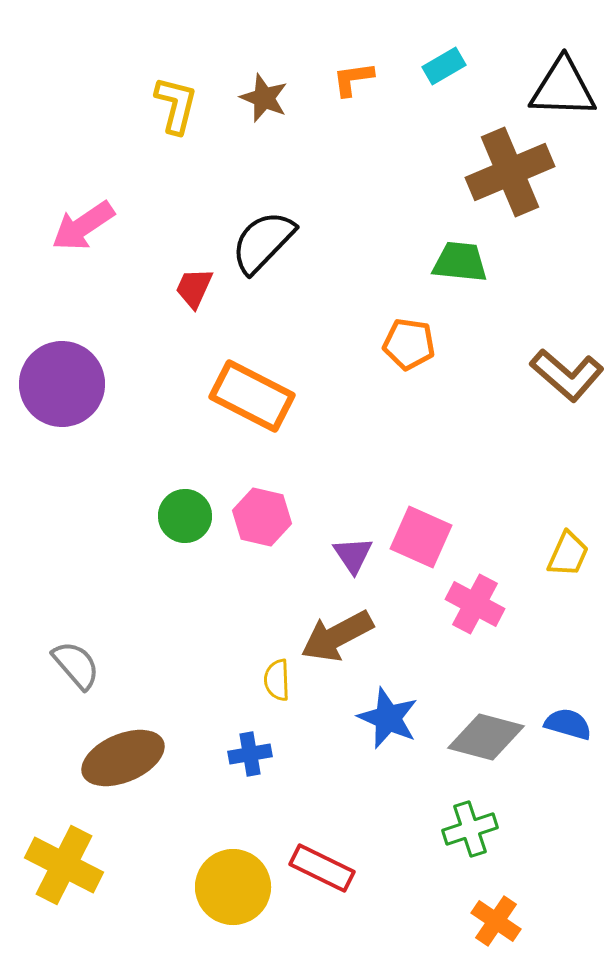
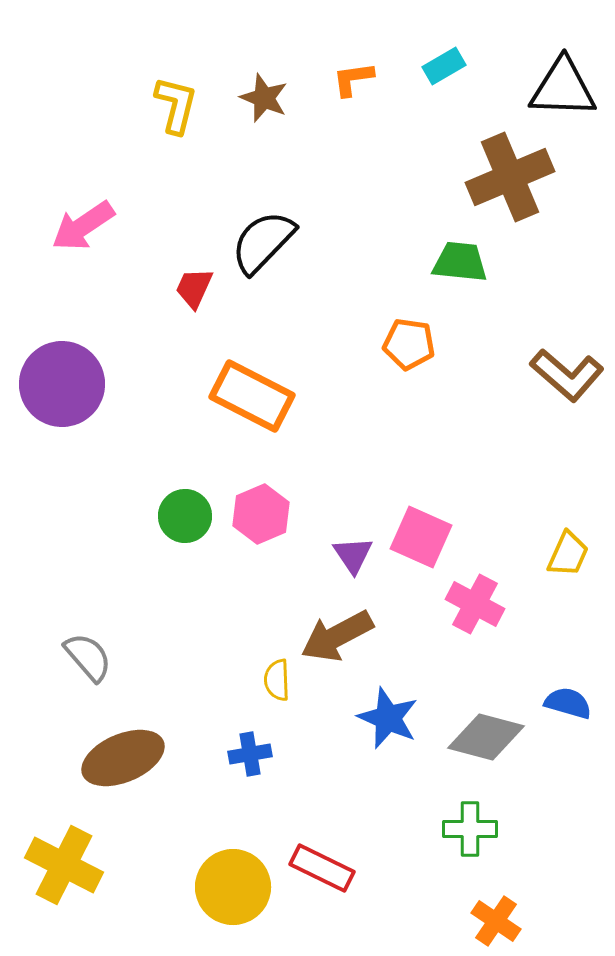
brown cross: moved 5 px down
pink hexagon: moved 1 px left, 3 px up; rotated 24 degrees clockwise
gray semicircle: moved 12 px right, 8 px up
blue semicircle: moved 21 px up
green cross: rotated 18 degrees clockwise
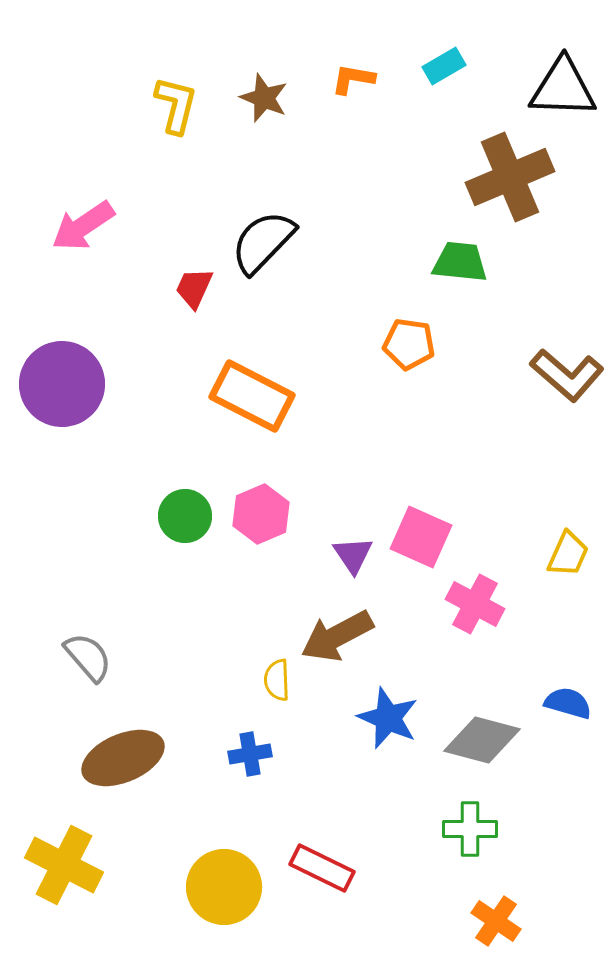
orange L-shape: rotated 18 degrees clockwise
gray diamond: moved 4 px left, 3 px down
yellow circle: moved 9 px left
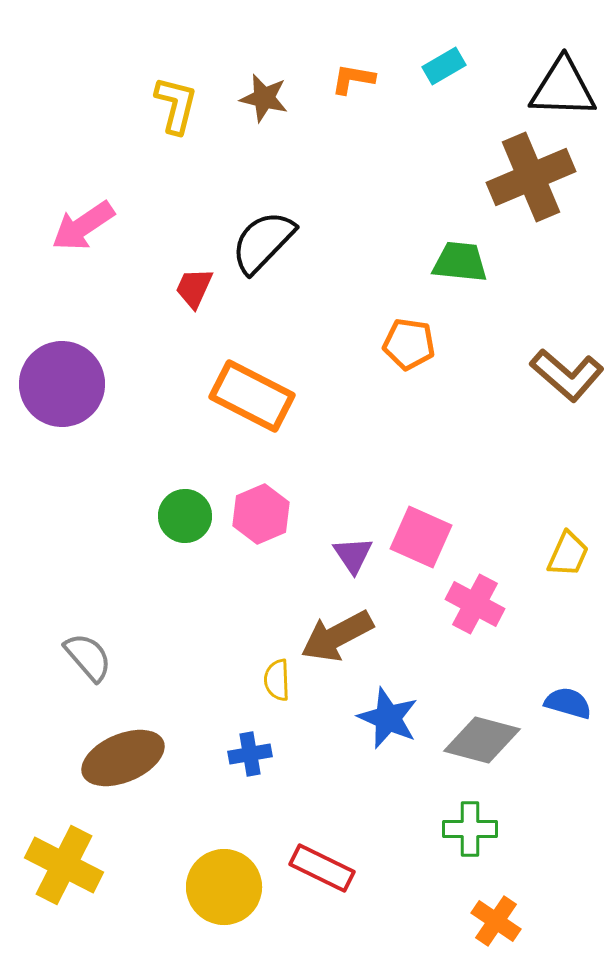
brown star: rotated 9 degrees counterclockwise
brown cross: moved 21 px right
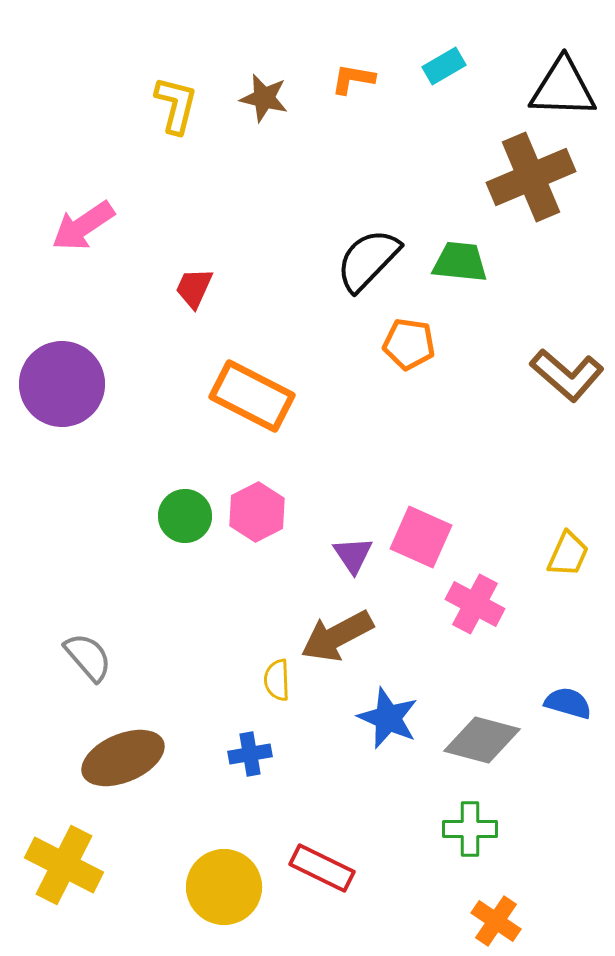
black semicircle: moved 105 px right, 18 px down
pink hexagon: moved 4 px left, 2 px up; rotated 4 degrees counterclockwise
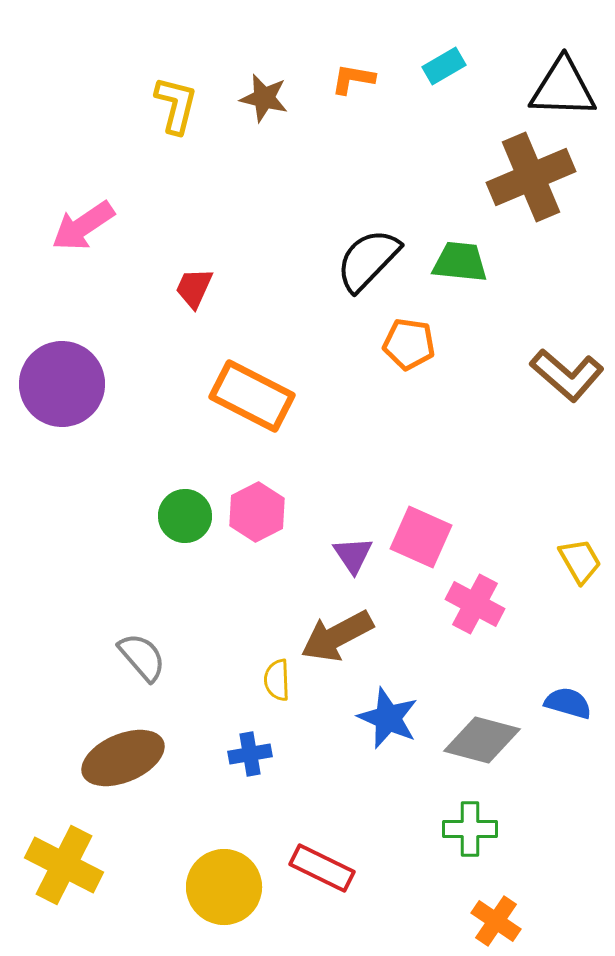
yellow trapezoid: moved 12 px right, 7 px down; rotated 54 degrees counterclockwise
gray semicircle: moved 54 px right
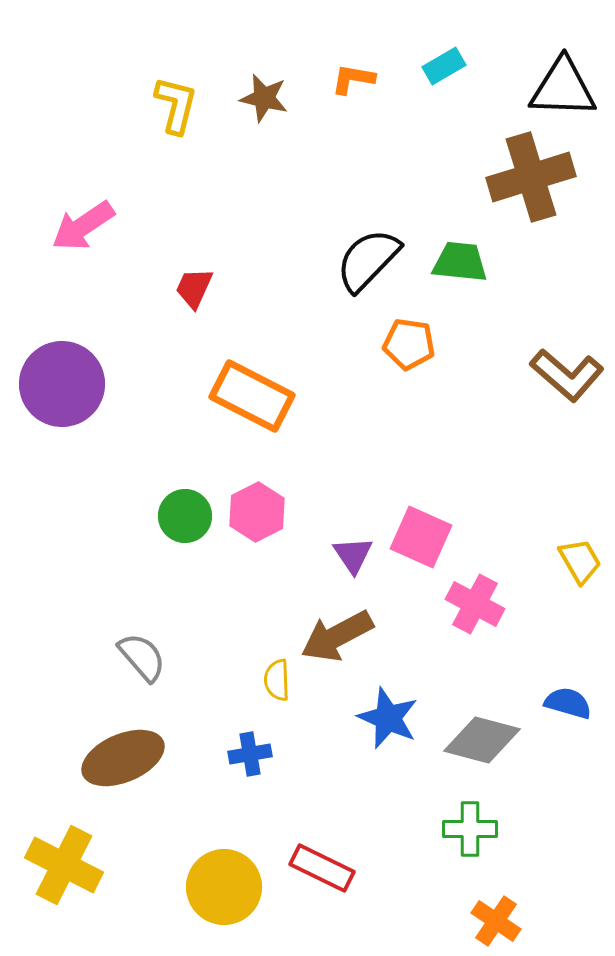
brown cross: rotated 6 degrees clockwise
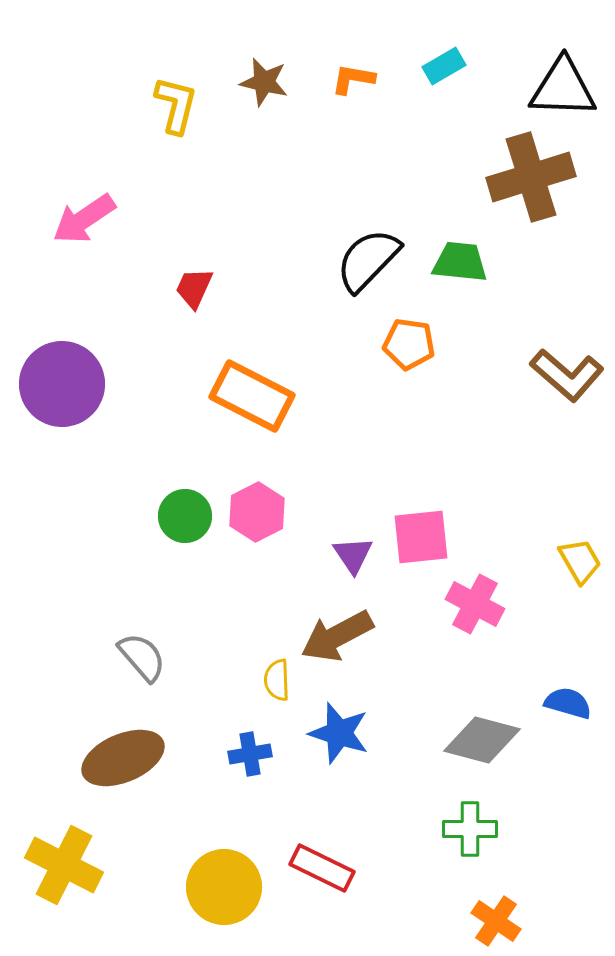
brown star: moved 16 px up
pink arrow: moved 1 px right, 7 px up
pink square: rotated 30 degrees counterclockwise
blue star: moved 49 px left, 15 px down; rotated 6 degrees counterclockwise
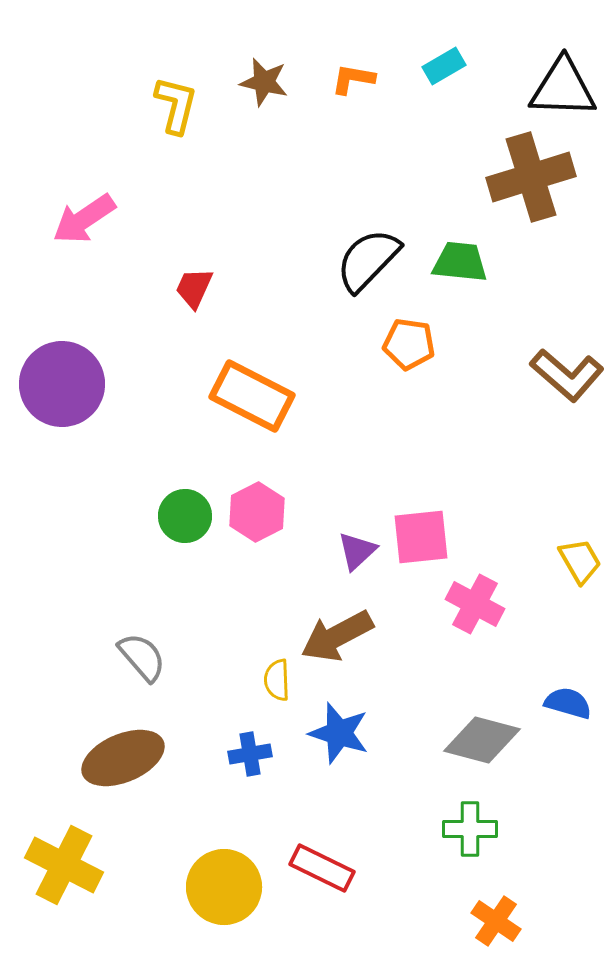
purple triangle: moved 4 px right, 4 px up; rotated 21 degrees clockwise
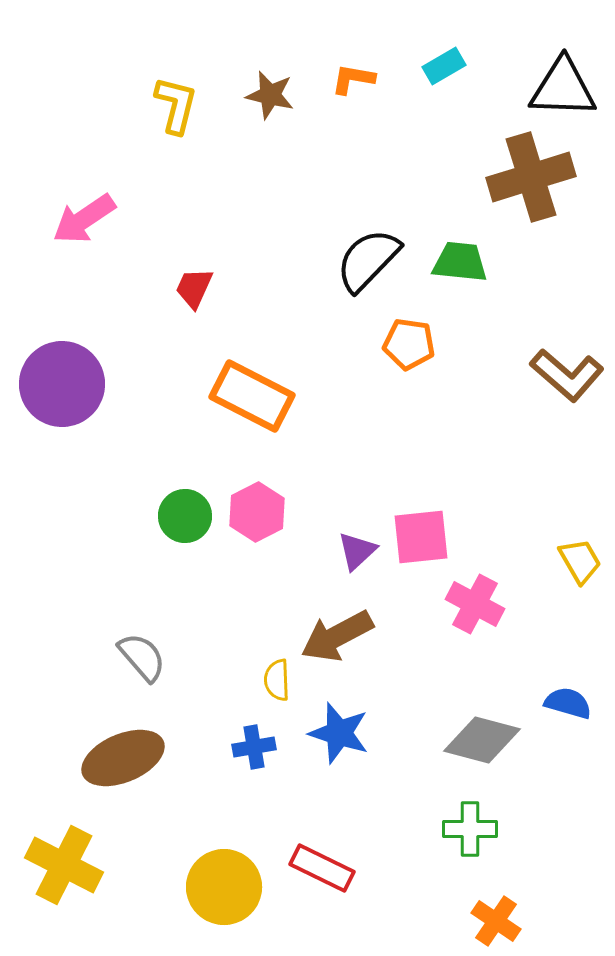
brown star: moved 6 px right, 13 px down
blue cross: moved 4 px right, 7 px up
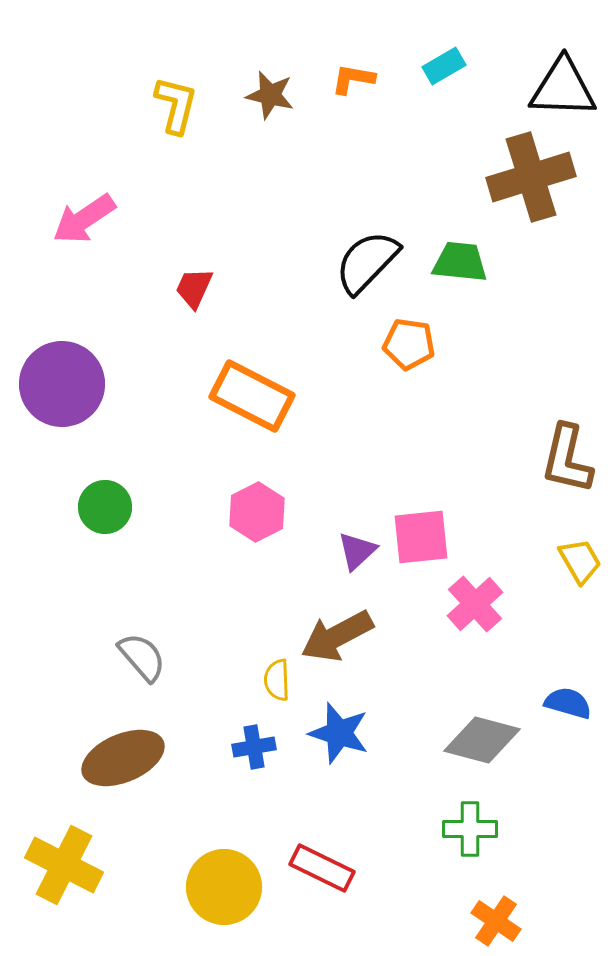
black semicircle: moved 1 px left, 2 px down
brown L-shape: moved 84 px down; rotated 62 degrees clockwise
green circle: moved 80 px left, 9 px up
pink cross: rotated 20 degrees clockwise
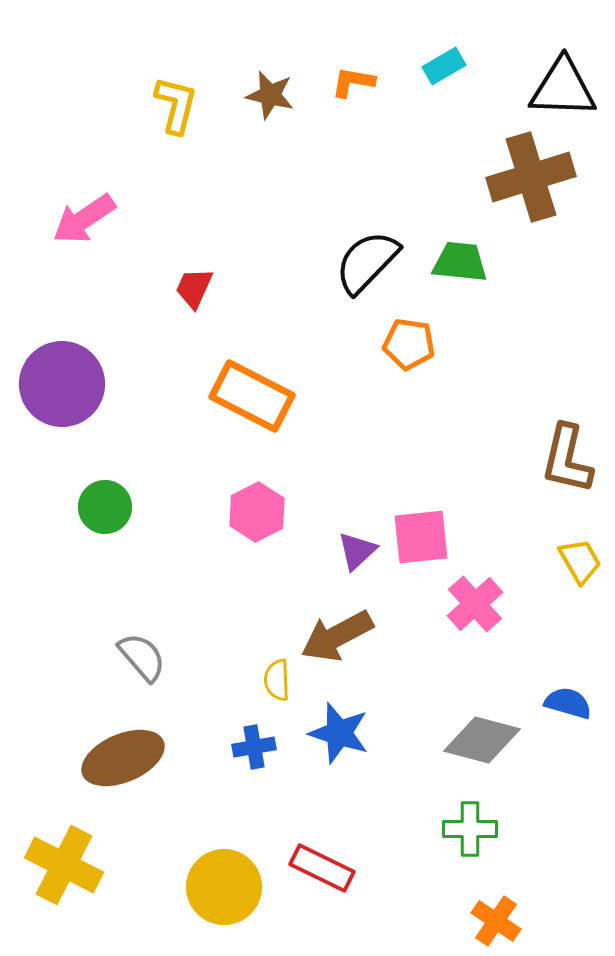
orange L-shape: moved 3 px down
